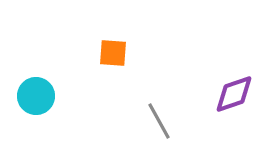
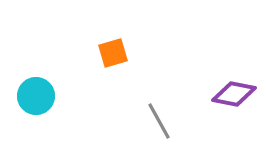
orange square: rotated 20 degrees counterclockwise
purple diamond: rotated 30 degrees clockwise
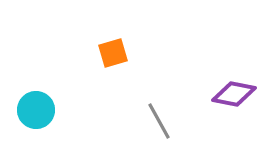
cyan circle: moved 14 px down
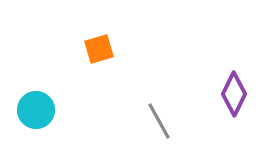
orange square: moved 14 px left, 4 px up
purple diamond: rotated 75 degrees counterclockwise
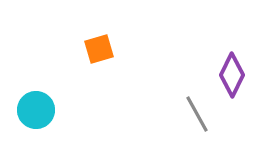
purple diamond: moved 2 px left, 19 px up
gray line: moved 38 px right, 7 px up
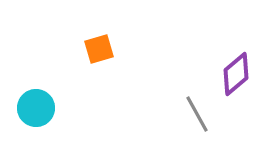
purple diamond: moved 4 px right, 1 px up; rotated 24 degrees clockwise
cyan circle: moved 2 px up
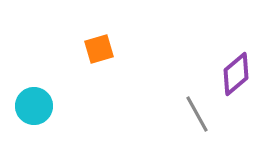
cyan circle: moved 2 px left, 2 px up
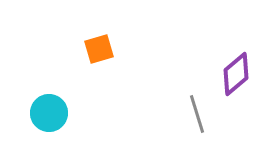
cyan circle: moved 15 px right, 7 px down
gray line: rotated 12 degrees clockwise
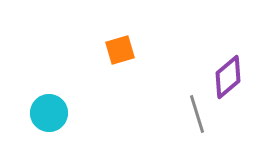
orange square: moved 21 px right, 1 px down
purple diamond: moved 8 px left, 3 px down
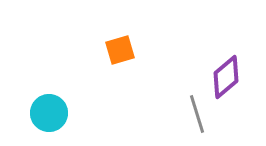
purple diamond: moved 2 px left
